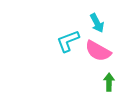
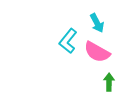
cyan L-shape: rotated 30 degrees counterclockwise
pink semicircle: moved 1 px left, 1 px down
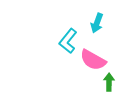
cyan arrow: rotated 48 degrees clockwise
pink semicircle: moved 4 px left, 8 px down
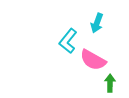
green arrow: moved 1 px right, 1 px down
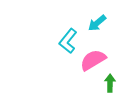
cyan arrow: rotated 30 degrees clockwise
pink semicircle: rotated 120 degrees clockwise
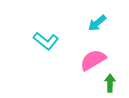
cyan L-shape: moved 22 px left; rotated 90 degrees counterclockwise
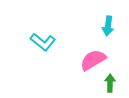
cyan arrow: moved 11 px right, 3 px down; rotated 42 degrees counterclockwise
cyan L-shape: moved 3 px left, 1 px down
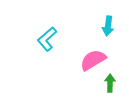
cyan L-shape: moved 4 px right, 3 px up; rotated 100 degrees clockwise
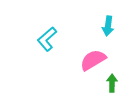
green arrow: moved 2 px right
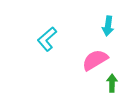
pink semicircle: moved 2 px right
